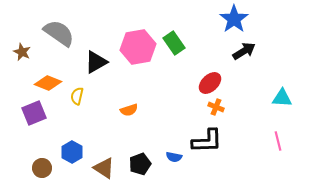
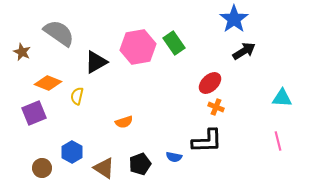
orange semicircle: moved 5 px left, 12 px down
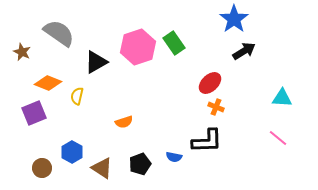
pink hexagon: rotated 8 degrees counterclockwise
pink line: moved 3 px up; rotated 36 degrees counterclockwise
brown triangle: moved 2 px left
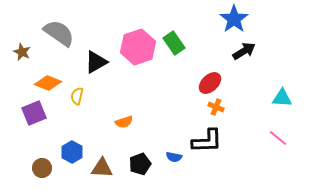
brown triangle: rotated 30 degrees counterclockwise
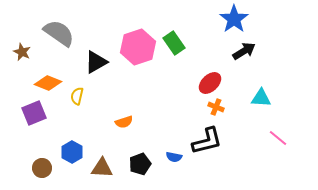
cyan triangle: moved 21 px left
black L-shape: rotated 12 degrees counterclockwise
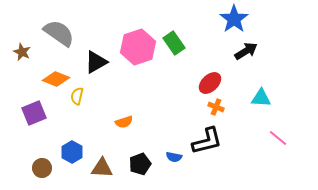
black arrow: moved 2 px right
orange diamond: moved 8 px right, 4 px up
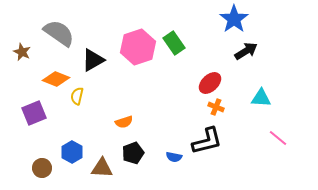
black triangle: moved 3 px left, 2 px up
black pentagon: moved 7 px left, 11 px up
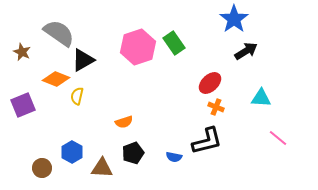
black triangle: moved 10 px left
purple square: moved 11 px left, 8 px up
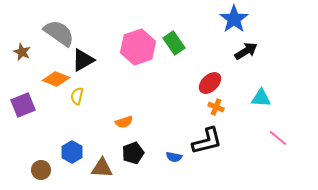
brown circle: moved 1 px left, 2 px down
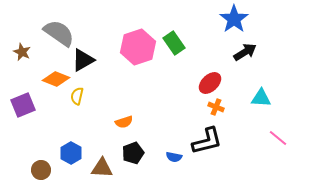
black arrow: moved 1 px left, 1 px down
blue hexagon: moved 1 px left, 1 px down
